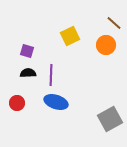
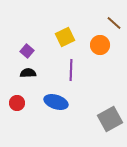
yellow square: moved 5 px left, 1 px down
orange circle: moved 6 px left
purple square: rotated 24 degrees clockwise
purple line: moved 20 px right, 5 px up
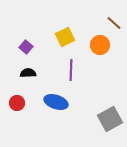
purple square: moved 1 px left, 4 px up
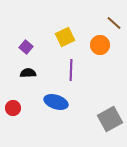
red circle: moved 4 px left, 5 px down
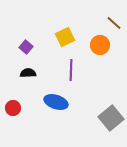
gray square: moved 1 px right, 1 px up; rotated 10 degrees counterclockwise
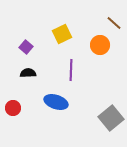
yellow square: moved 3 px left, 3 px up
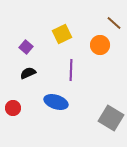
black semicircle: rotated 21 degrees counterclockwise
gray square: rotated 20 degrees counterclockwise
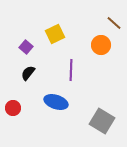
yellow square: moved 7 px left
orange circle: moved 1 px right
black semicircle: rotated 28 degrees counterclockwise
gray square: moved 9 px left, 3 px down
